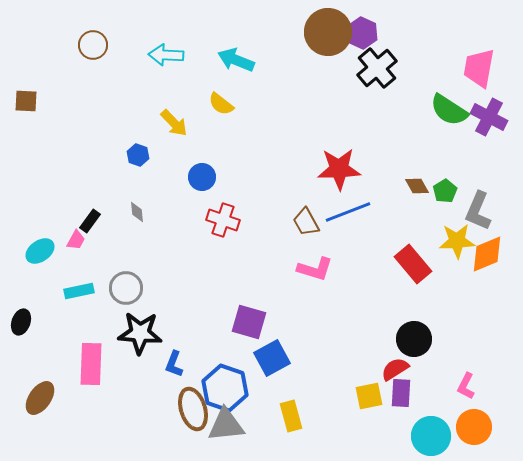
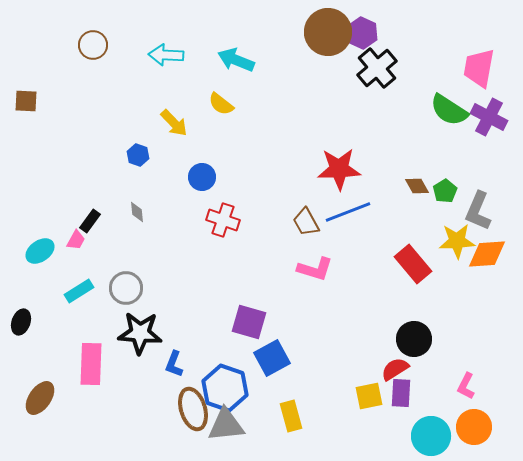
orange diamond at (487, 254): rotated 18 degrees clockwise
cyan rectangle at (79, 291): rotated 20 degrees counterclockwise
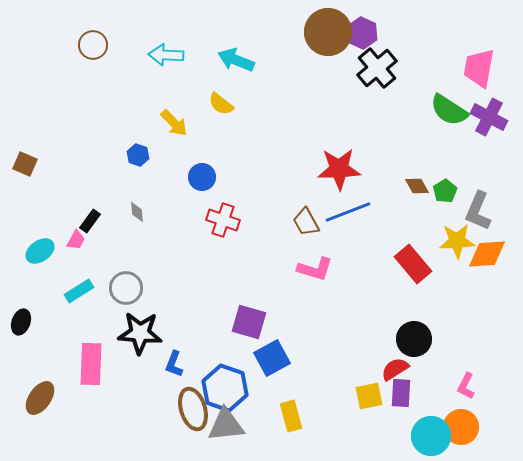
brown square at (26, 101): moved 1 px left, 63 px down; rotated 20 degrees clockwise
orange circle at (474, 427): moved 13 px left
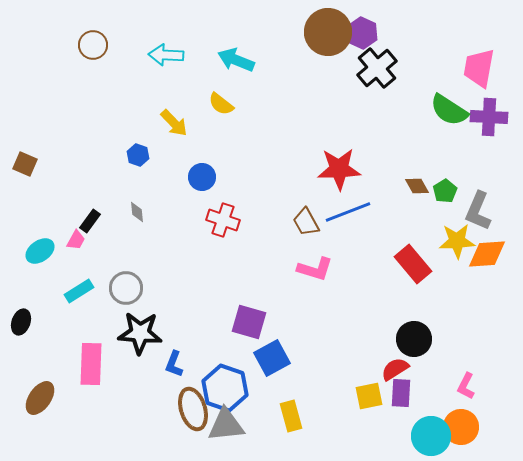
purple cross at (489, 117): rotated 24 degrees counterclockwise
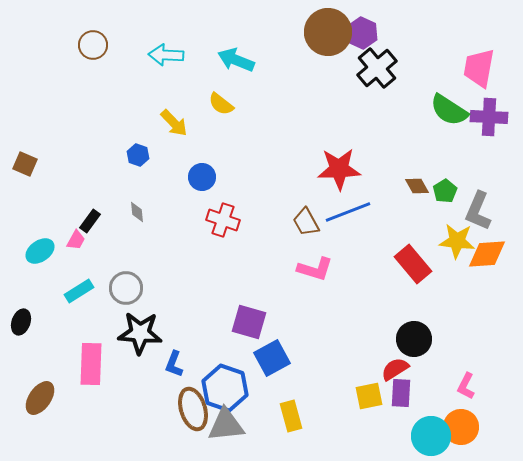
yellow star at (457, 241): rotated 9 degrees clockwise
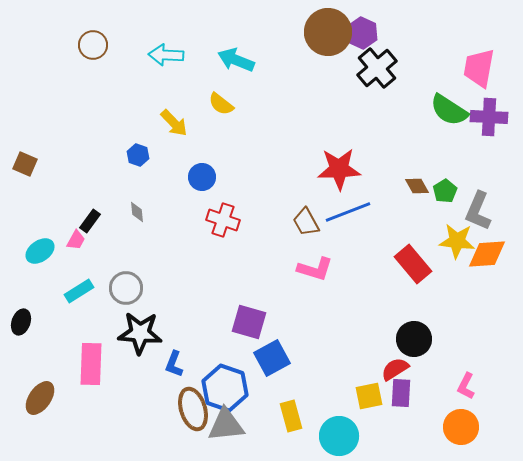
cyan circle at (431, 436): moved 92 px left
